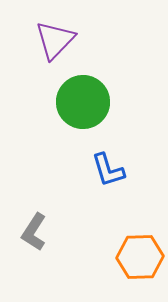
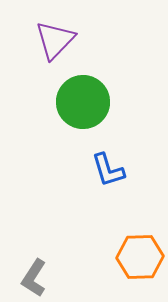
gray L-shape: moved 46 px down
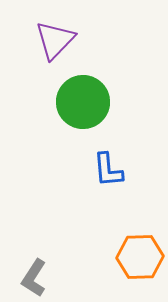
blue L-shape: rotated 12 degrees clockwise
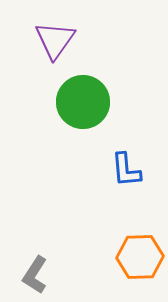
purple triangle: rotated 9 degrees counterclockwise
blue L-shape: moved 18 px right
gray L-shape: moved 1 px right, 3 px up
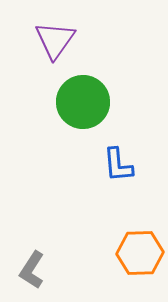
blue L-shape: moved 8 px left, 5 px up
orange hexagon: moved 4 px up
gray L-shape: moved 3 px left, 5 px up
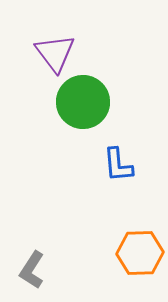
purple triangle: moved 13 px down; rotated 12 degrees counterclockwise
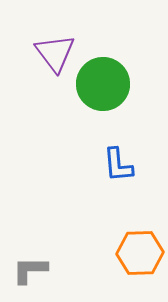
green circle: moved 20 px right, 18 px up
gray L-shape: moved 2 px left; rotated 57 degrees clockwise
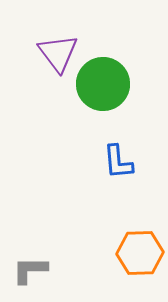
purple triangle: moved 3 px right
blue L-shape: moved 3 px up
